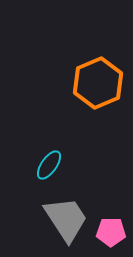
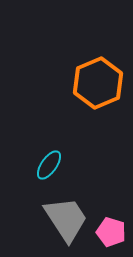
pink pentagon: rotated 16 degrees clockwise
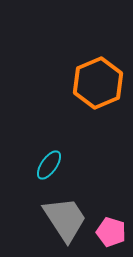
gray trapezoid: moved 1 px left
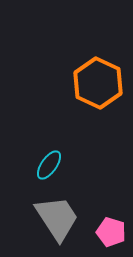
orange hexagon: rotated 12 degrees counterclockwise
gray trapezoid: moved 8 px left, 1 px up
